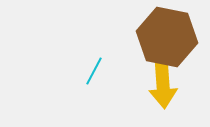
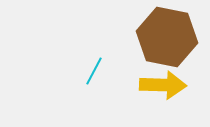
yellow arrow: rotated 84 degrees counterclockwise
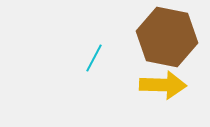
cyan line: moved 13 px up
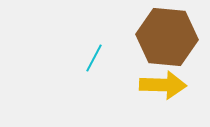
brown hexagon: rotated 6 degrees counterclockwise
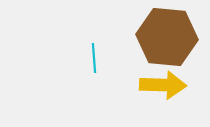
cyan line: rotated 32 degrees counterclockwise
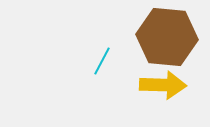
cyan line: moved 8 px right, 3 px down; rotated 32 degrees clockwise
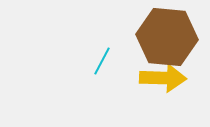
yellow arrow: moved 7 px up
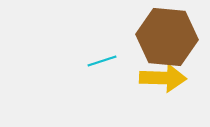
cyan line: rotated 44 degrees clockwise
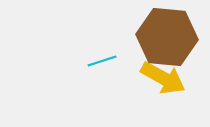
yellow arrow: rotated 27 degrees clockwise
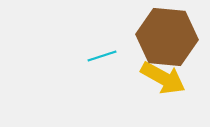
cyan line: moved 5 px up
